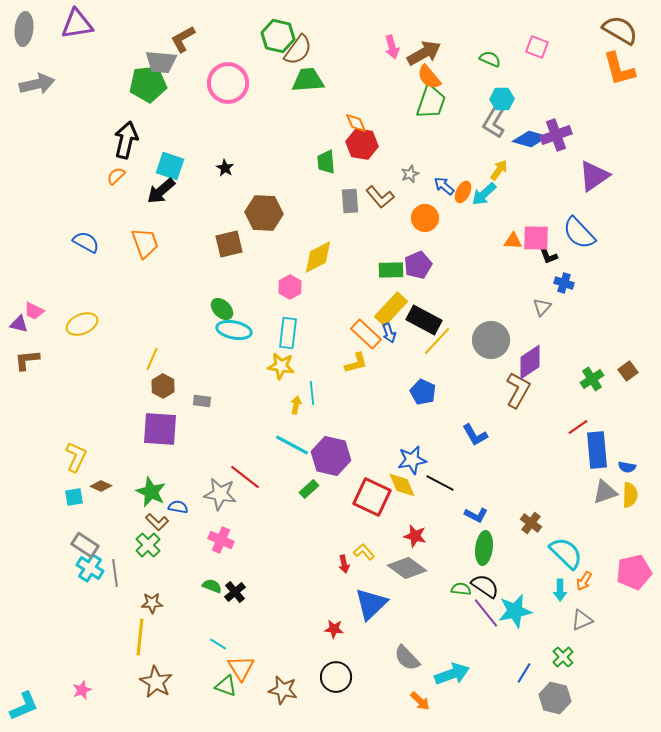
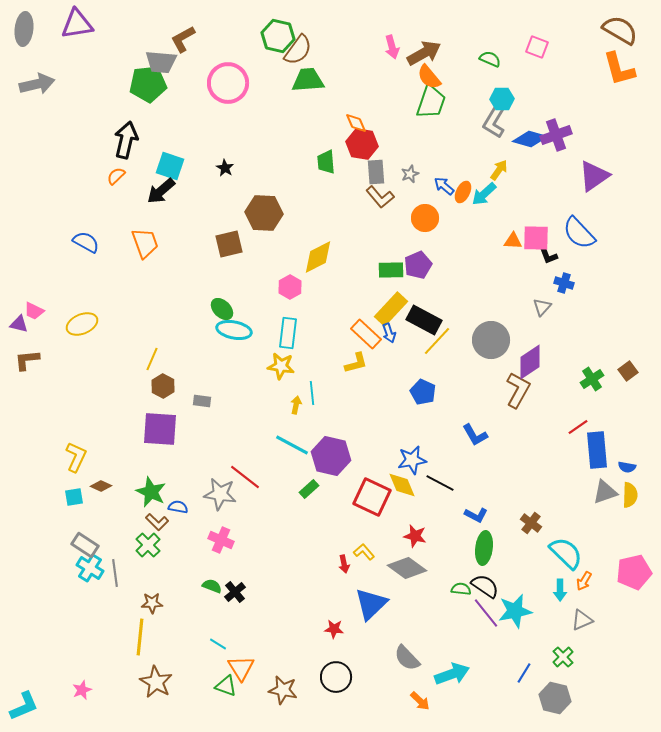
gray rectangle at (350, 201): moved 26 px right, 29 px up
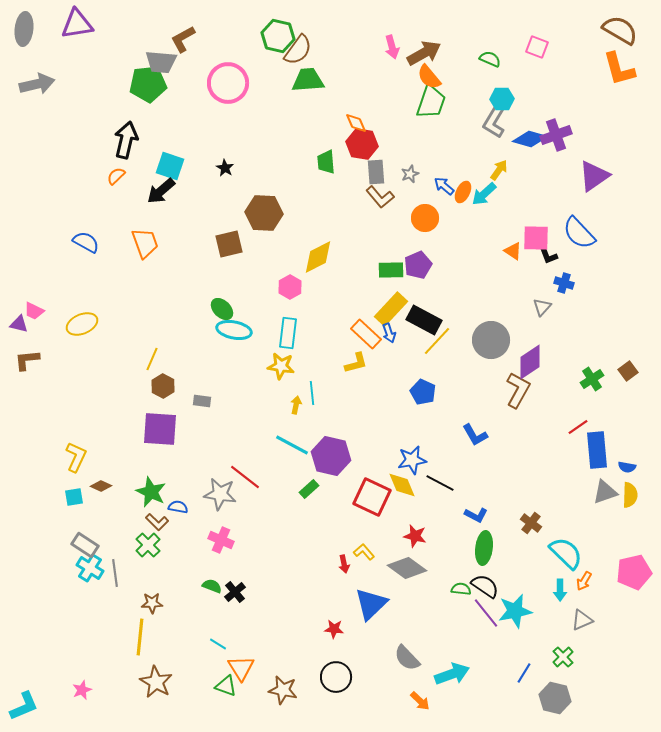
orange triangle at (513, 241): moved 10 px down; rotated 30 degrees clockwise
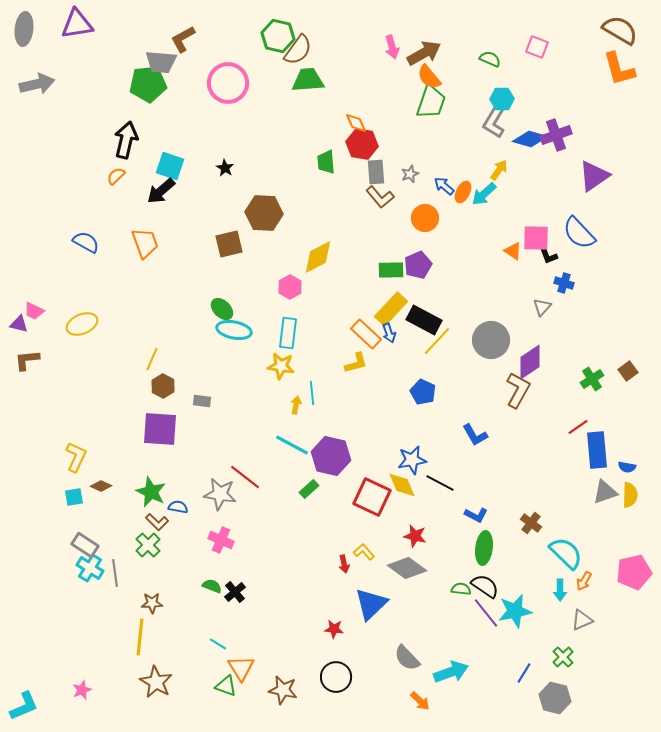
cyan arrow at (452, 674): moved 1 px left, 2 px up
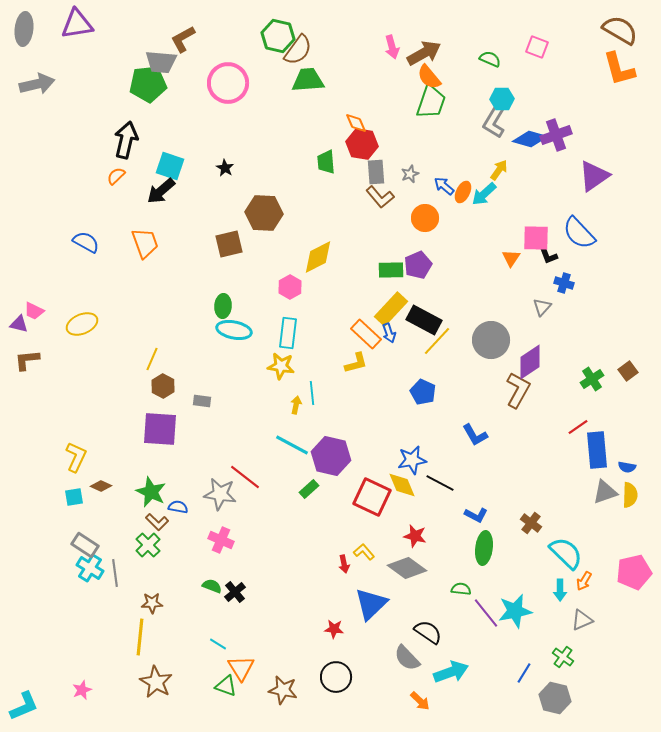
orange triangle at (513, 251): moved 2 px left, 7 px down; rotated 30 degrees clockwise
green ellipse at (222, 309): moved 1 px right, 3 px up; rotated 50 degrees clockwise
black semicircle at (485, 586): moved 57 px left, 46 px down
green cross at (563, 657): rotated 10 degrees counterclockwise
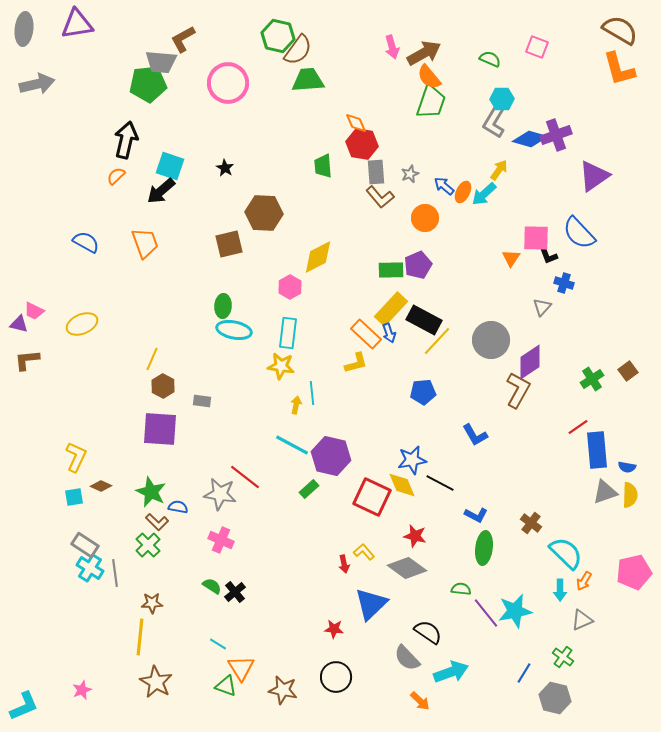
green trapezoid at (326, 162): moved 3 px left, 4 px down
blue pentagon at (423, 392): rotated 30 degrees counterclockwise
green semicircle at (212, 586): rotated 12 degrees clockwise
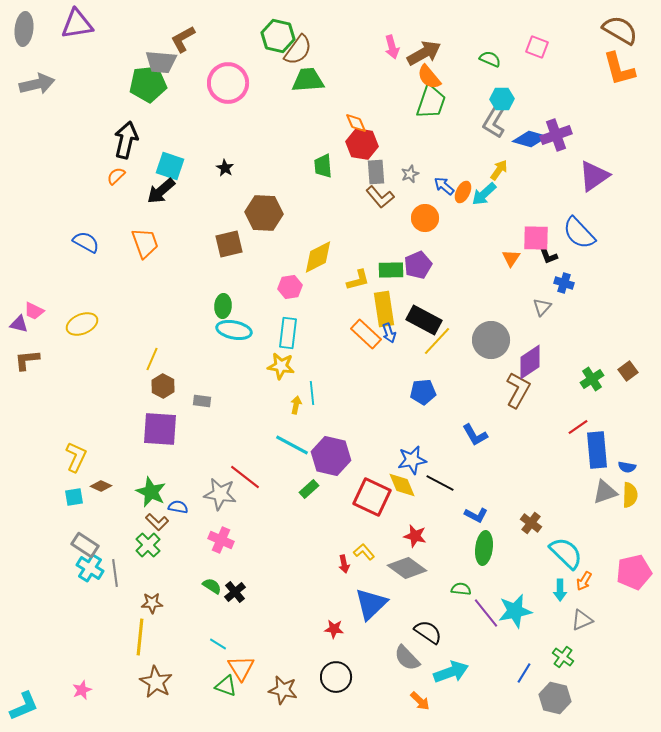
pink hexagon at (290, 287): rotated 20 degrees clockwise
yellow rectangle at (391, 309): moved 7 px left; rotated 52 degrees counterclockwise
yellow L-shape at (356, 363): moved 2 px right, 83 px up
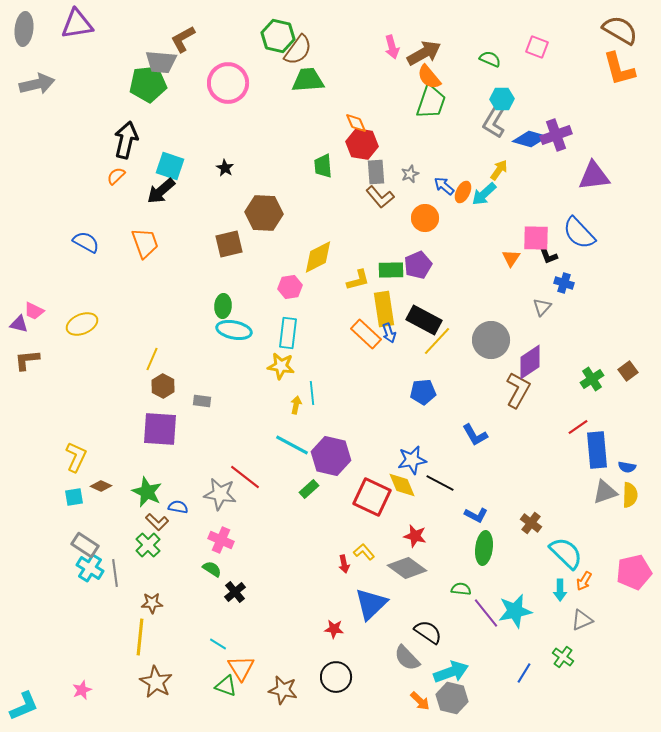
purple triangle at (594, 176): rotated 28 degrees clockwise
green star at (151, 492): moved 4 px left
green semicircle at (212, 586): moved 17 px up
gray hexagon at (555, 698): moved 103 px left
